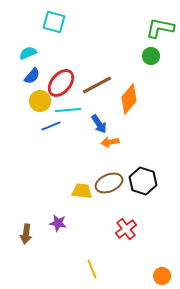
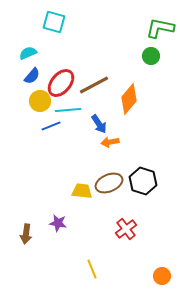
brown line: moved 3 px left
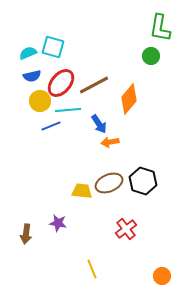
cyan square: moved 1 px left, 25 px down
green L-shape: rotated 92 degrees counterclockwise
blue semicircle: rotated 36 degrees clockwise
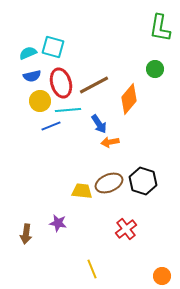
green circle: moved 4 px right, 13 px down
red ellipse: rotated 56 degrees counterclockwise
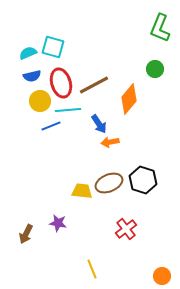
green L-shape: rotated 12 degrees clockwise
black hexagon: moved 1 px up
brown arrow: rotated 18 degrees clockwise
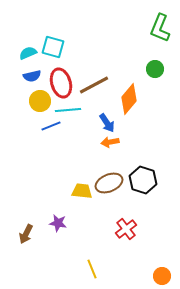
blue arrow: moved 8 px right, 1 px up
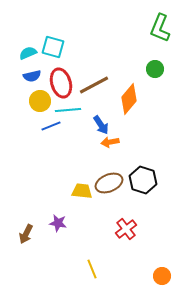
blue arrow: moved 6 px left, 2 px down
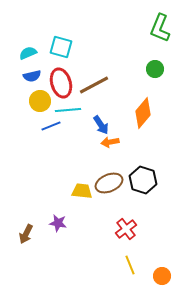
cyan square: moved 8 px right
orange diamond: moved 14 px right, 14 px down
yellow line: moved 38 px right, 4 px up
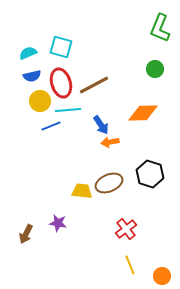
orange diamond: rotated 48 degrees clockwise
black hexagon: moved 7 px right, 6 px up
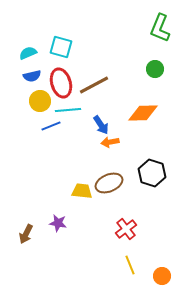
black hexagon: moved 2 px right, 1 px up
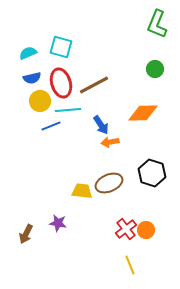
green L-shape: moved 3 px left, 4 px up
blue semicircle: moved 2 px down
orange circle: moved 16 px left, 46 px up
